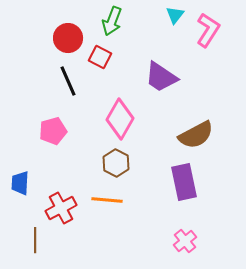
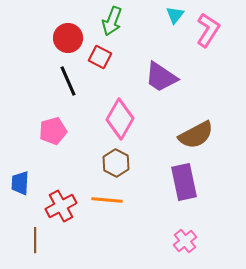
red cross: moved 2 px up
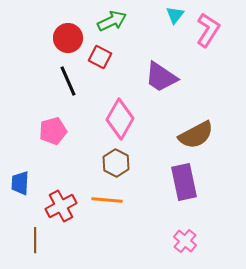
green arrow: rotated 136 degrees counterclockwise
pink cross: rotated 10 degrees counterclockwise
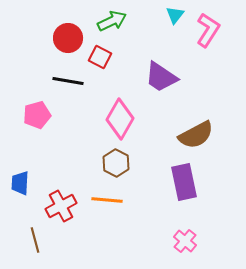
black line: rotated 56 degrees counterclockwise
pink pentagon: moved 16 px left, 16 px up
brown line: rotated 15 degrees counterclockwise
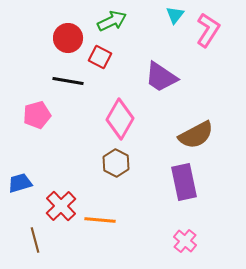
blue trapezoid: rotated 70 degrees clockwise
orange line: moved 7 px left, 20 px down
red cross: rotated 16 degrees counterclockwise
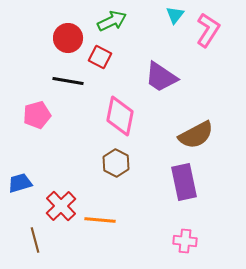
pink diamond: moved 3 px up; rotated 18 degrees counterclockwise
pink cross: rotated 35 degrees counterclockwise
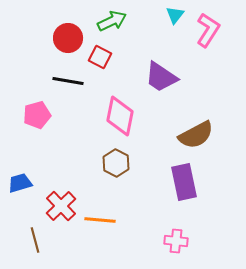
pink cross: moved 9 px left
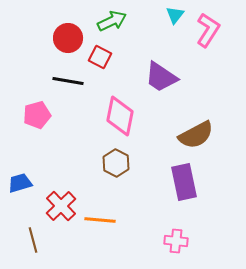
brown line: moved 2 px left
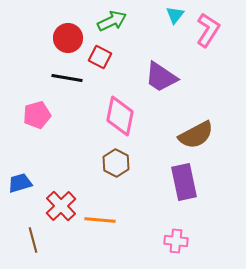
black line: moved 1 px left, 3 px up
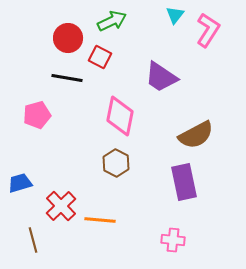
pink cross: moved 3 px left, 1 px up
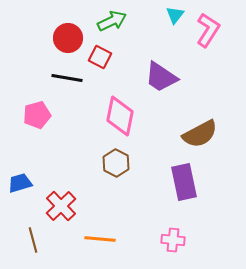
brown semicircle: moved 4 px right, 1 px up
orange line: moved 19 px down
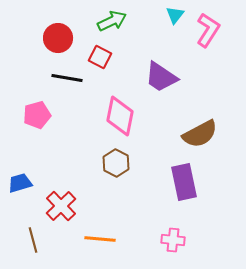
red circle: moved 10 px left
